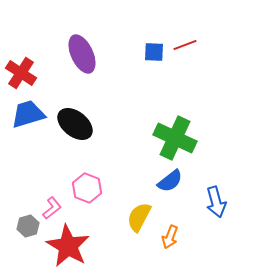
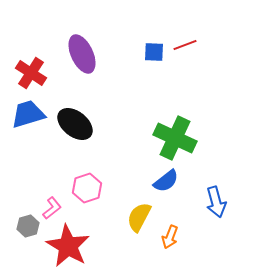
red cross: moved 10 px right
blue semicircle: moved 4 px left
pink hexagon: rotated 20 degrees clockwise
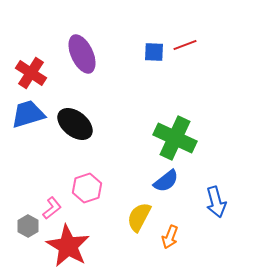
gray hexagon: rotated 15 degrees counterclockwise
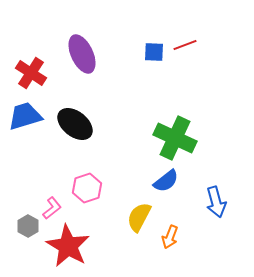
blue trapezoid: moved 3 px left, 2 px down
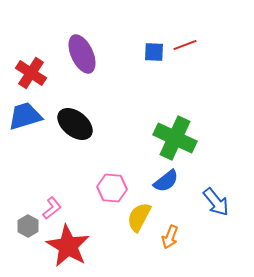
pink hexagon: moved 25 px right; rotated 24 degrees clockwise
blue arrow: rotated 24 degrees counterclockwise
